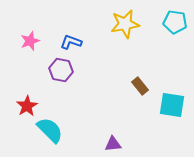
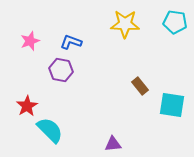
yellow star: rotated 12 degrees clockwise
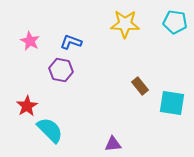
pink star: rotated 24 degrees counterclockwise
cyan square: moved 2 px up
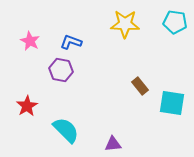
cyan semicircle: moved 16 px right
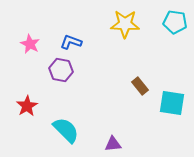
pink star: moved 3 px down
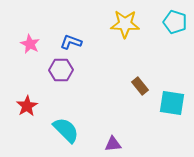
cyan pentagon: rotated 10 degrees clockwise
purple hexagon: rotated 10 degrees counterclockwise
